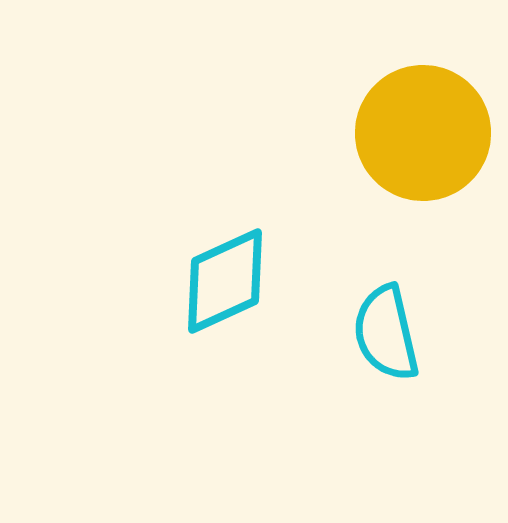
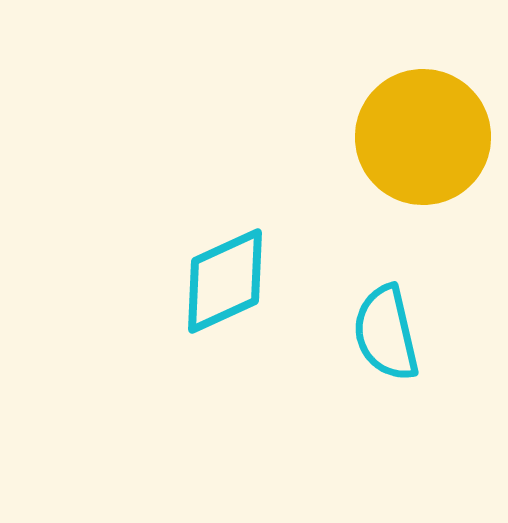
yellow circle: moved 4 px down
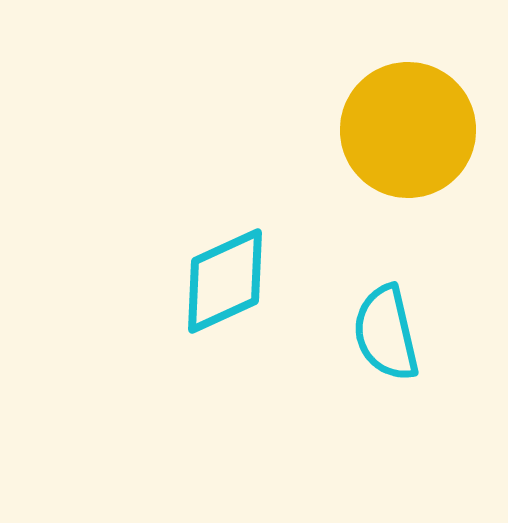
yellow circle: moved 15 px left, 7 px up
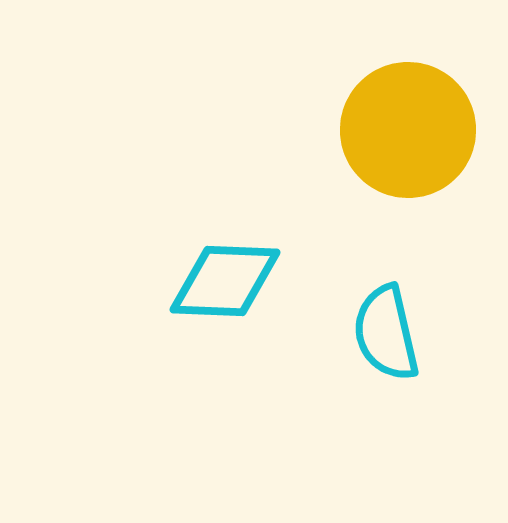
cyan diamond: rotated 27 degrees clockwise
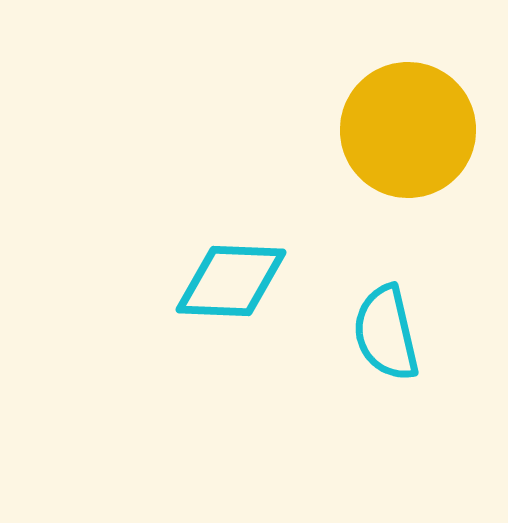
cyan diamond: moved 6 px right
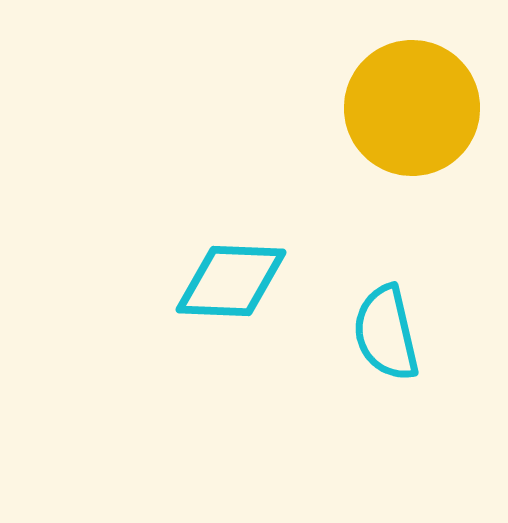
yellow circle: moved 4 px right, 22 px up
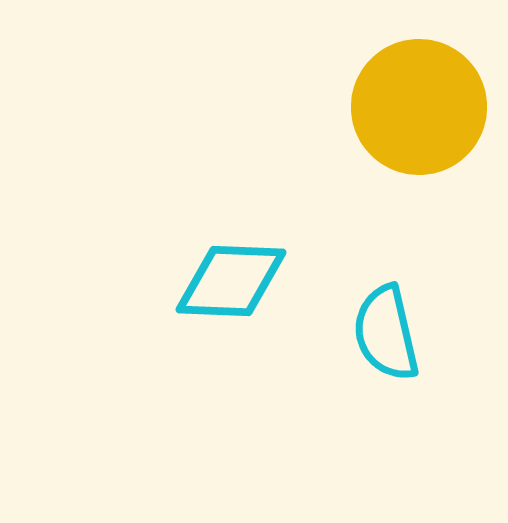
yellow circle: moved 7 px right, 1 px up
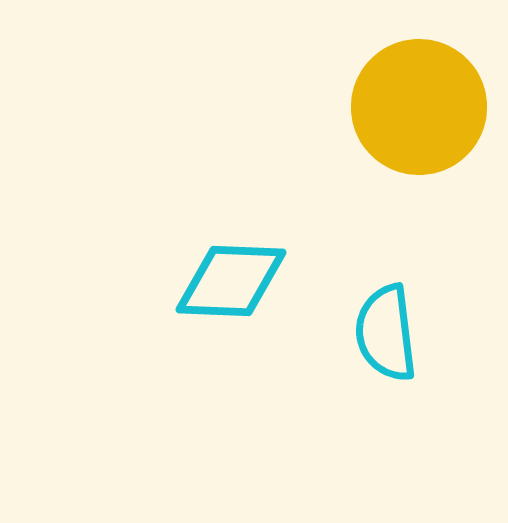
cyan semicircle: rotated 6 degrees clockwise
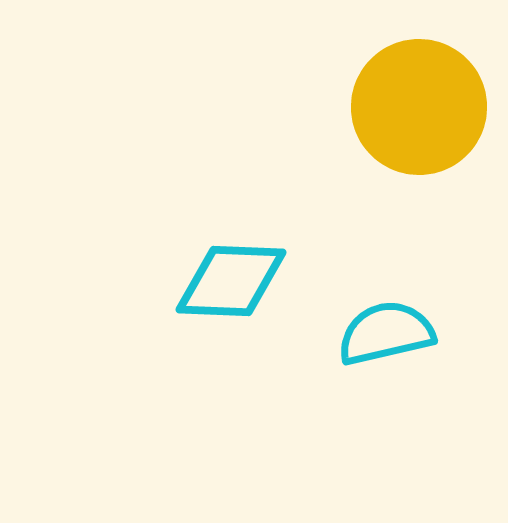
cyan semicircle: rotated 84 degrees clockwise
